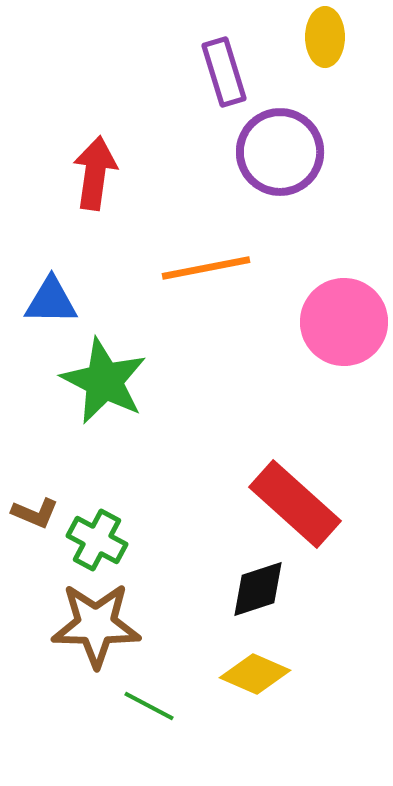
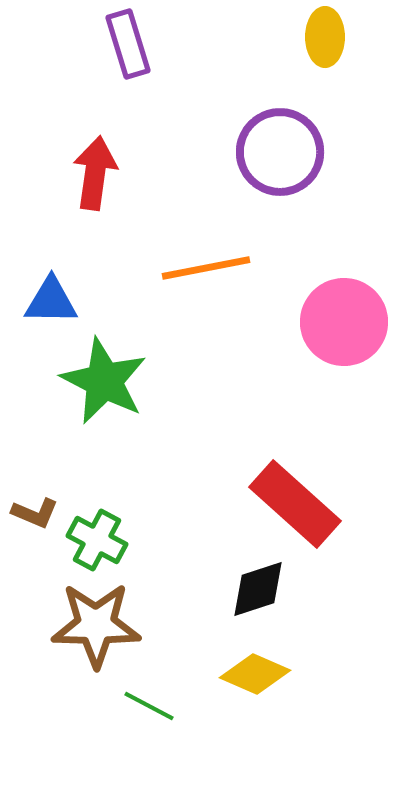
purple rectangle: moved 96 px left, 28 px up
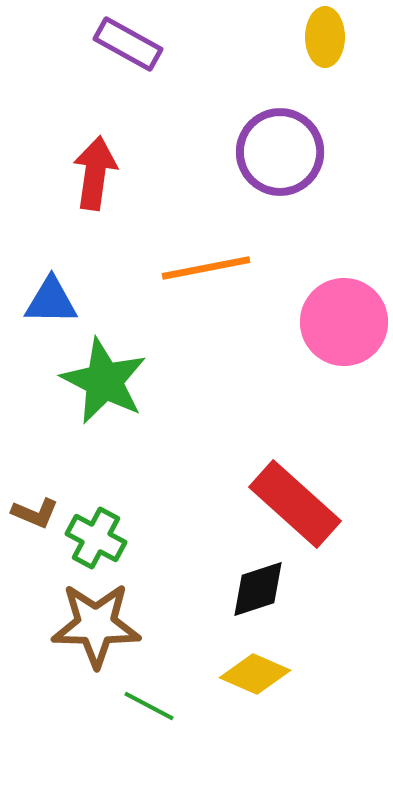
purple rectangle: rotated 44 degrees counterclockwise
green cross: moved 1 px left, 2 px up
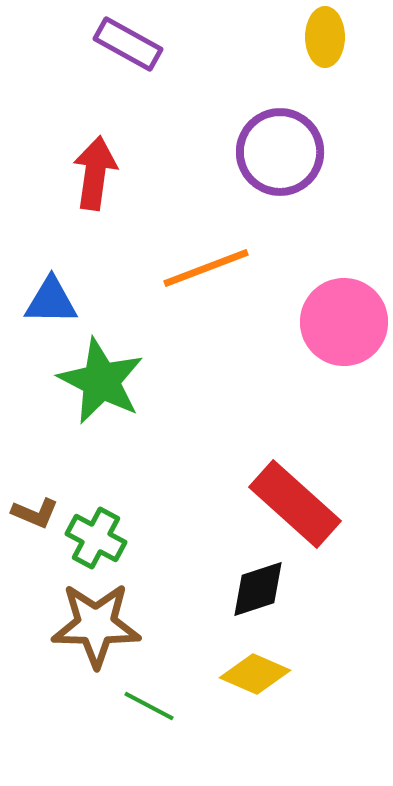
orange line: rotated 10 degrees counterclockwise
green star: moved 3 px left
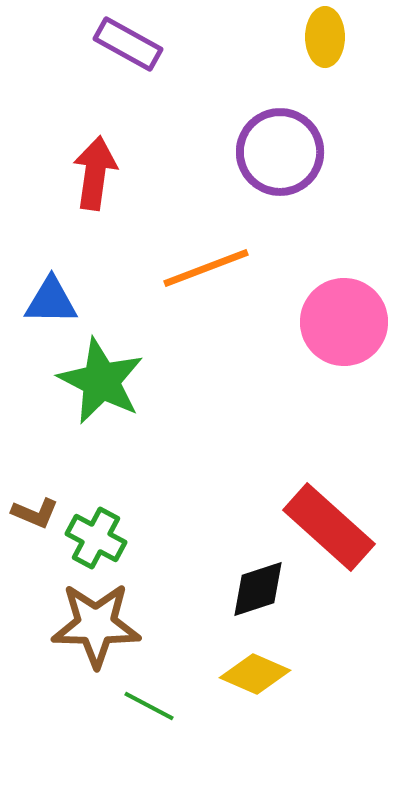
red rectangle: moved 34 px right, 23 px down
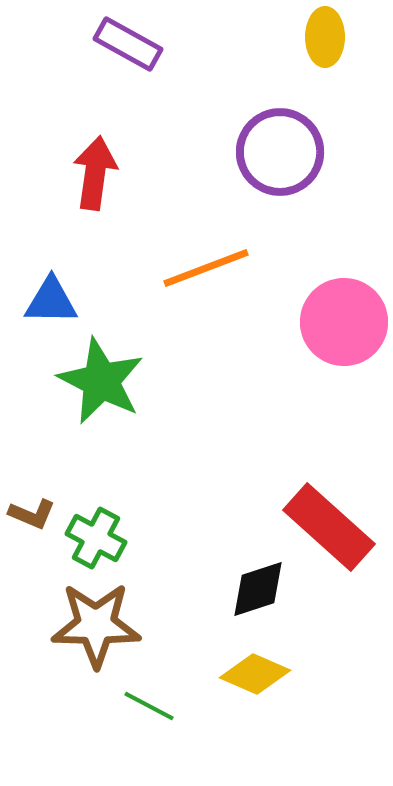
brown L-shape: moved 3 px left, 1 px down
